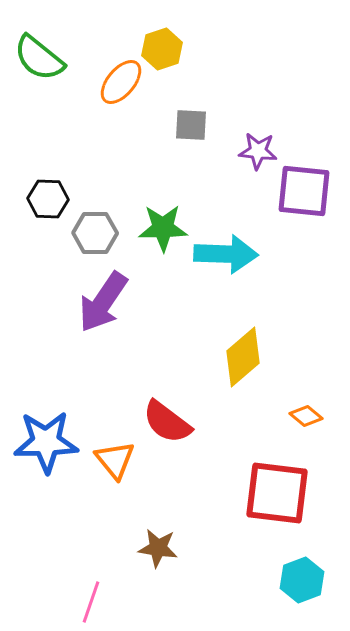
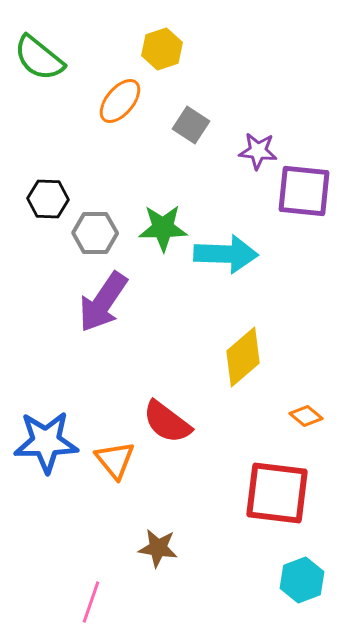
orange ellipse: moved 1 px left, 19 px down
gray square: rotated 30 degrees clockwise
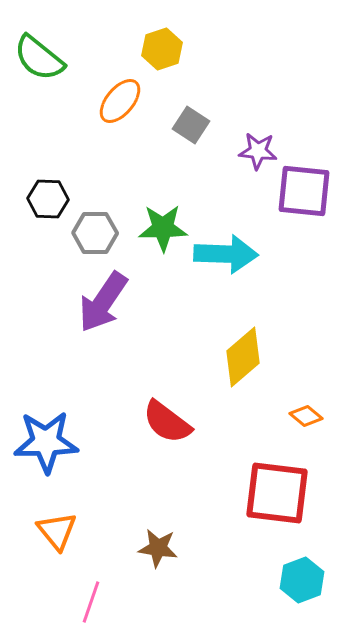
orange triangle: moved 58 px left, 71 px down
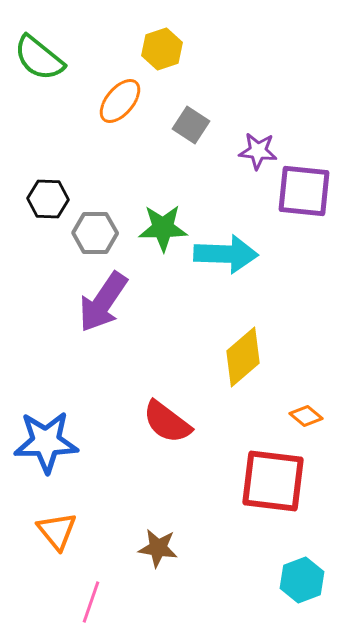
red square: moved 4 px left, 12 px up
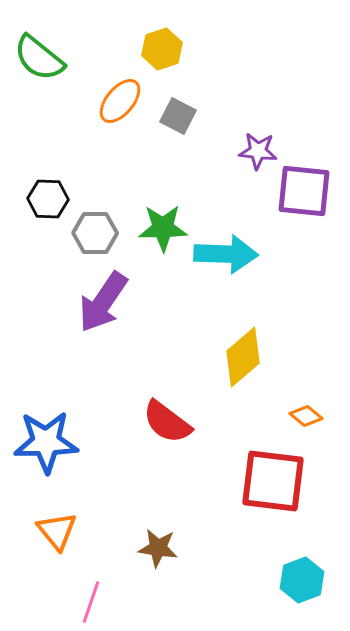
gray square: moved 13 px left, 9 px up; rotated 6 degrees counterclockwise
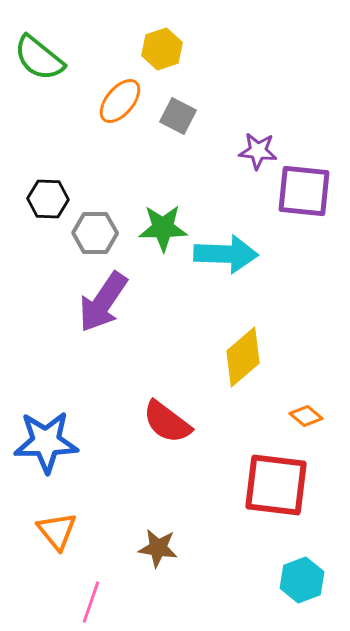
red square: moved 3 px right, 4 px down
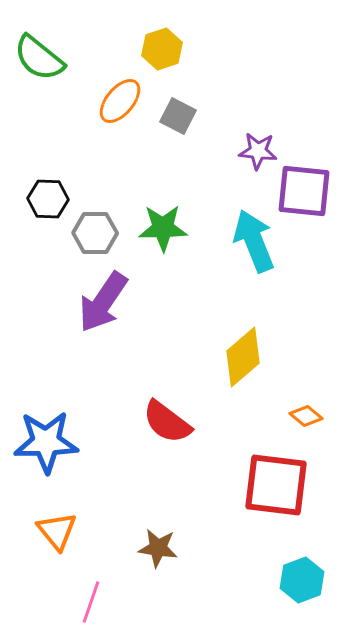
cyan arrow: moved 28 px right, 13 px up; rotated 114 degrees counterclockwise
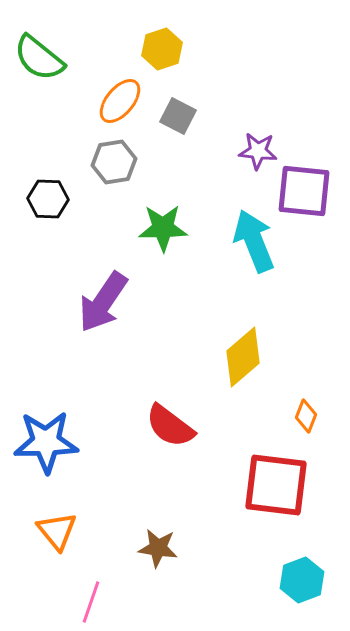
gray hexagon: moved 19 px right, 71 px up; rotated 9 degrees counterclockwise
orange diamond: rotated 72 degrees clockwise
red semicircle: moved 3 px right, 4 px down
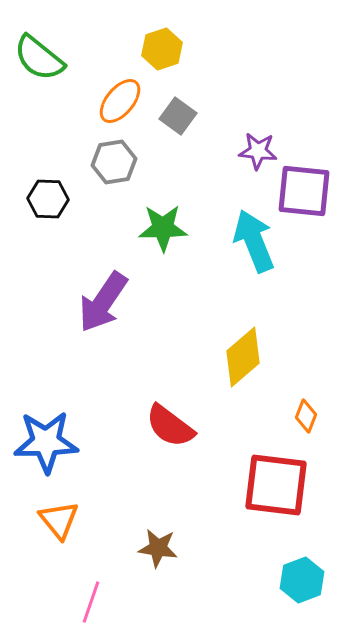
gray square: rotated 9 degrees clockwise
orange triangle: moved 2 px right, 11 px up
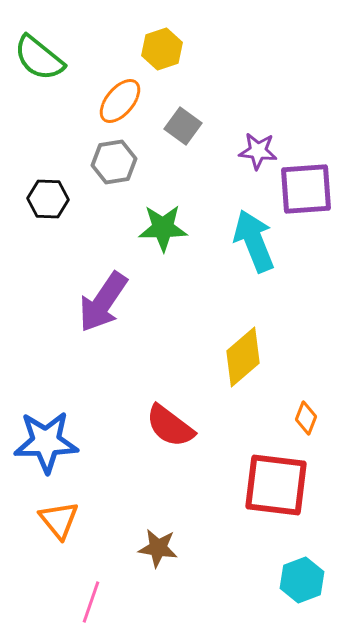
gray square: moved 5 px right, 10 px down
purple square: moved 2 px right, 2 px up; rotated 10 degrees counterclockwise
orange diamond: moved 2 px down
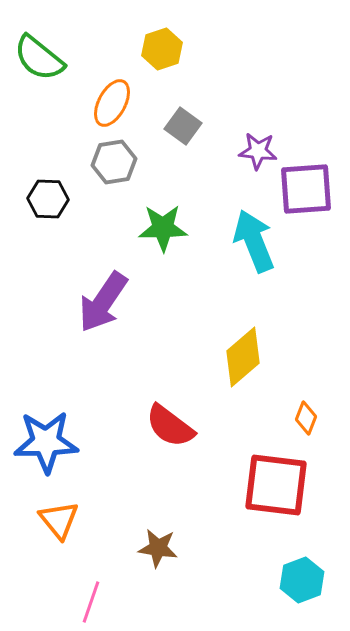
orange ellipse: moved 8 px left, 2 px down; rotated 12 degrees counterclockwise
